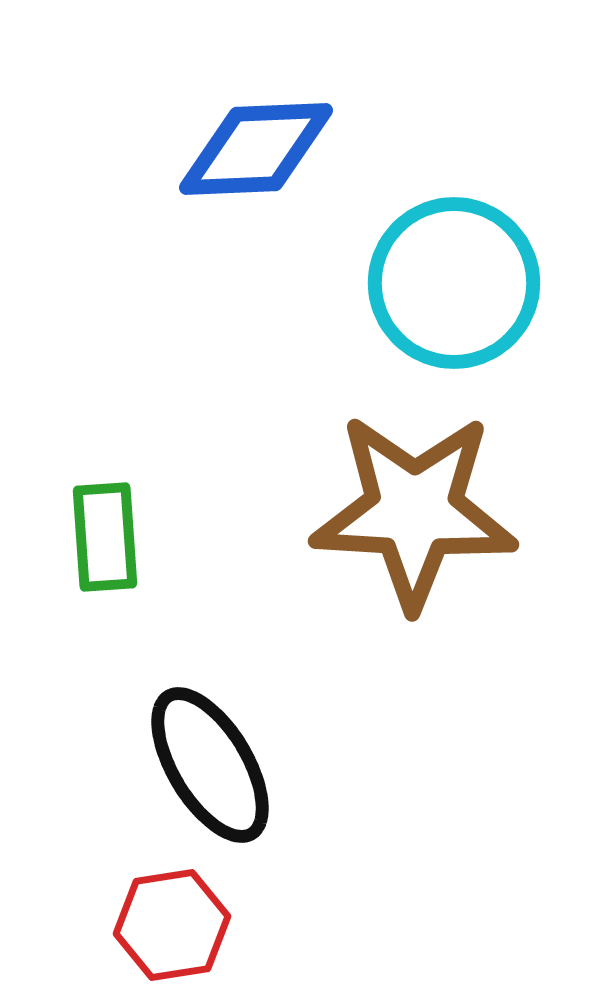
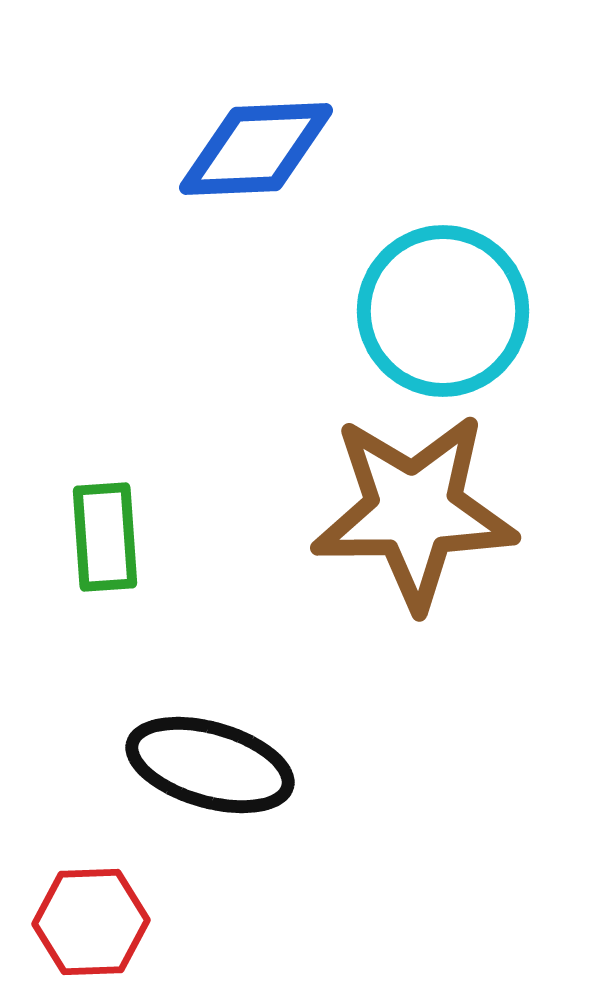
cyan circle: moved 11 px left, 28 px down
brown star: rotated 4 degrees counterclockwise
black ellipse: rotated 43 degrees counterclockwise
red hexagon: moved 81 px left, 3 px up; rotated 7 degrees clockwise
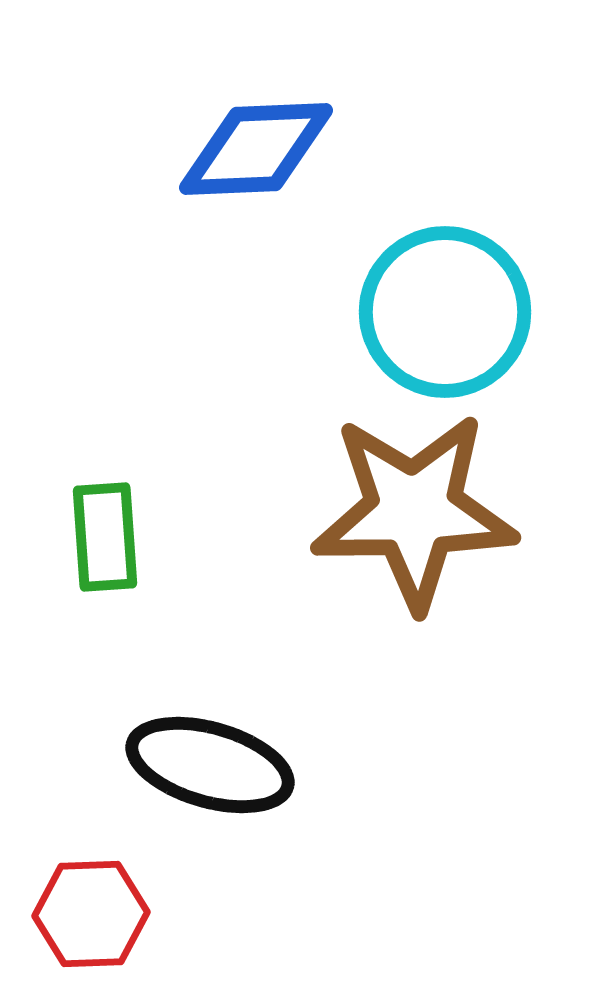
cyan circle: moved 2 px right, 1 px down
red hexagon: moved 8 px up
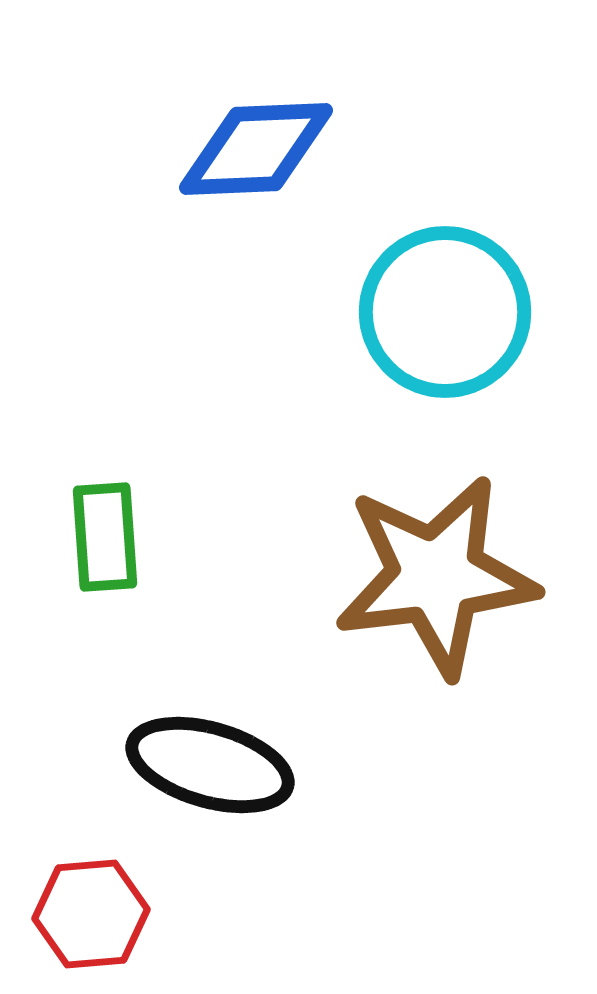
brown star: moved 22 px right, 65 px down; rotated 6 degrees counterclockwise
red hexagon: rotated 3 degrees counterclockwise
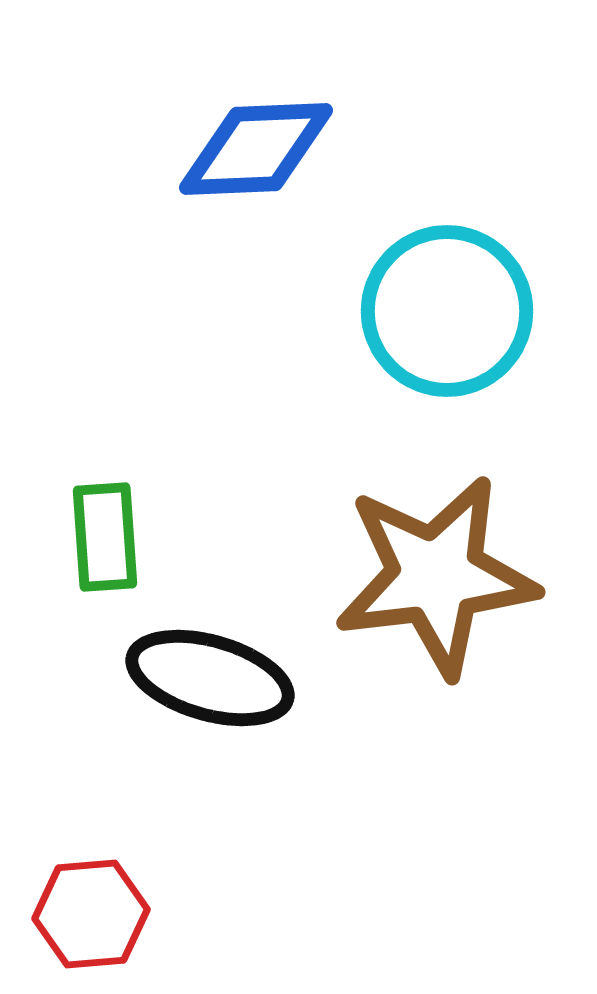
cyan circle: moved 2 px right, 1 px up
black ellipse: moved 87 px up
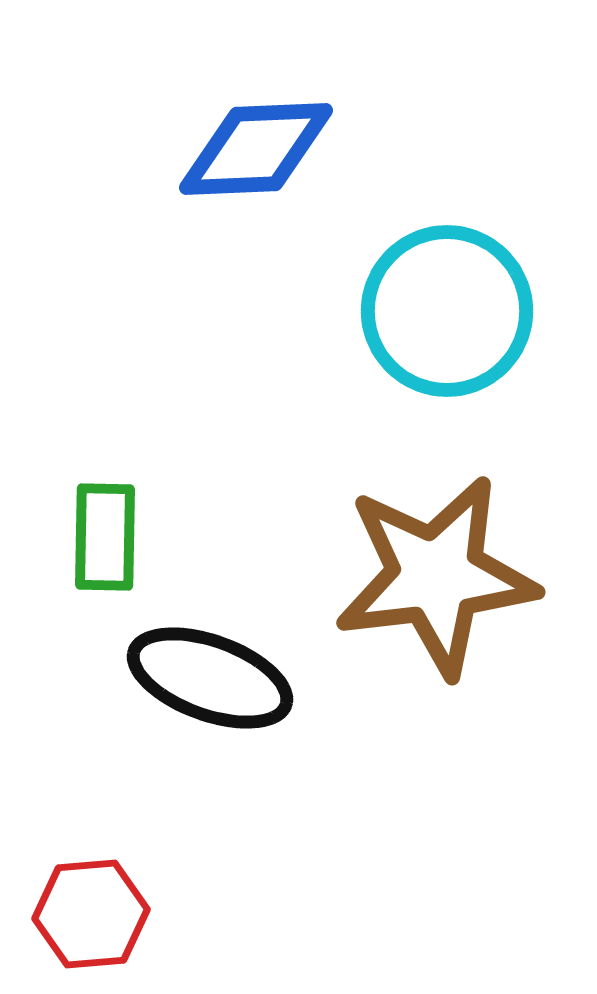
green rectangle: rotated 5 degrees clockwise
black ellipse: rotated 4 degrees clockwise
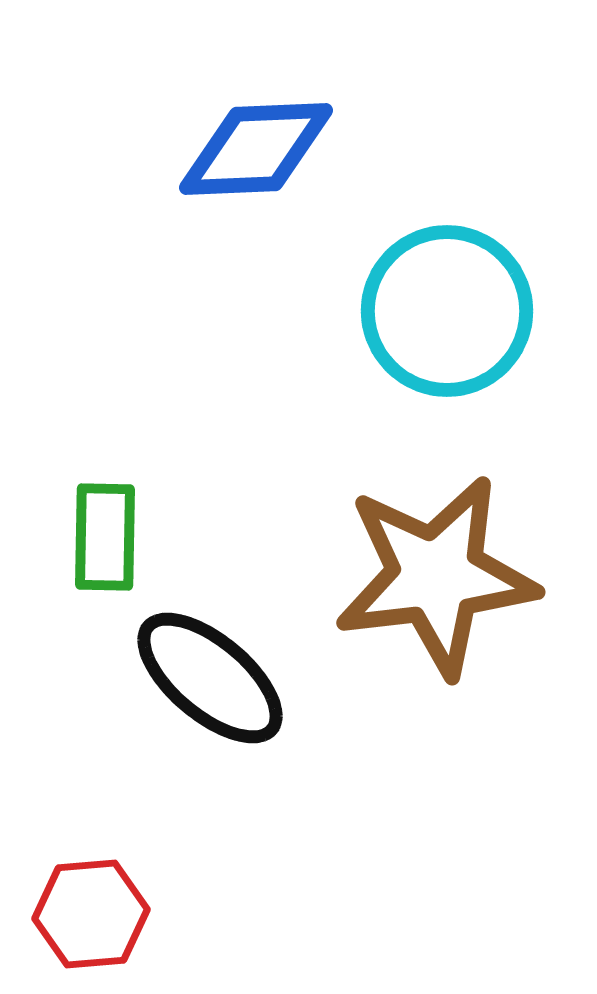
black ellipse: rotated 20 degrees clockwise
